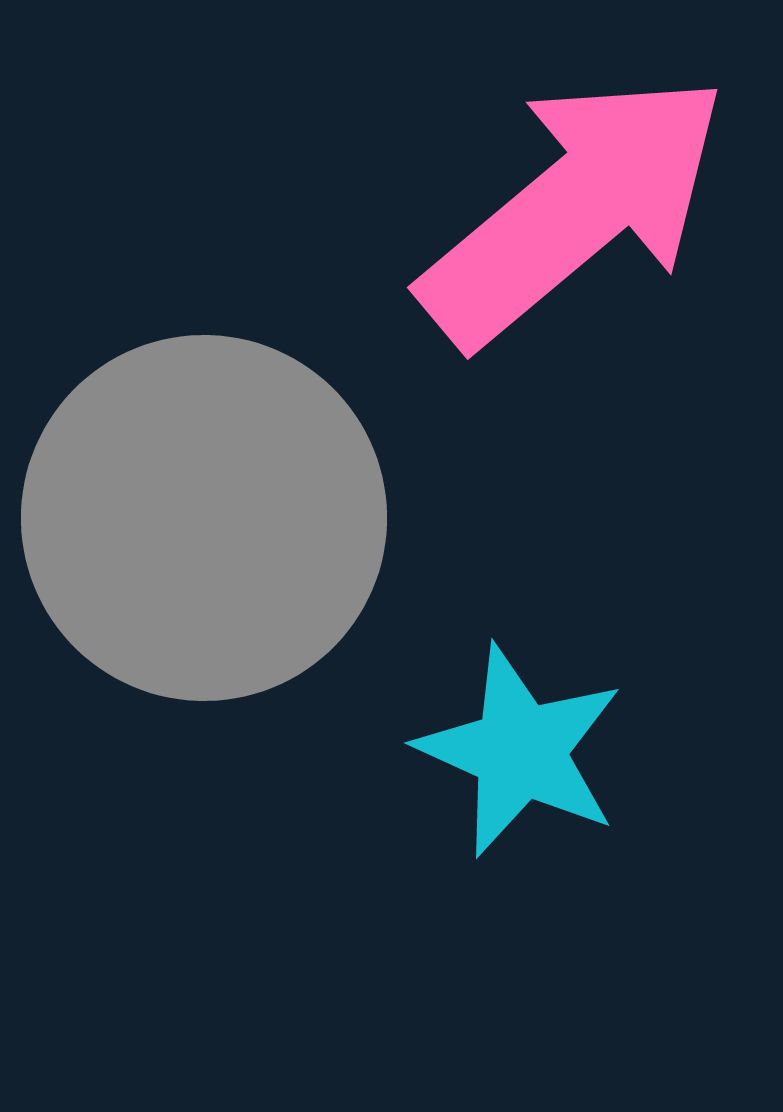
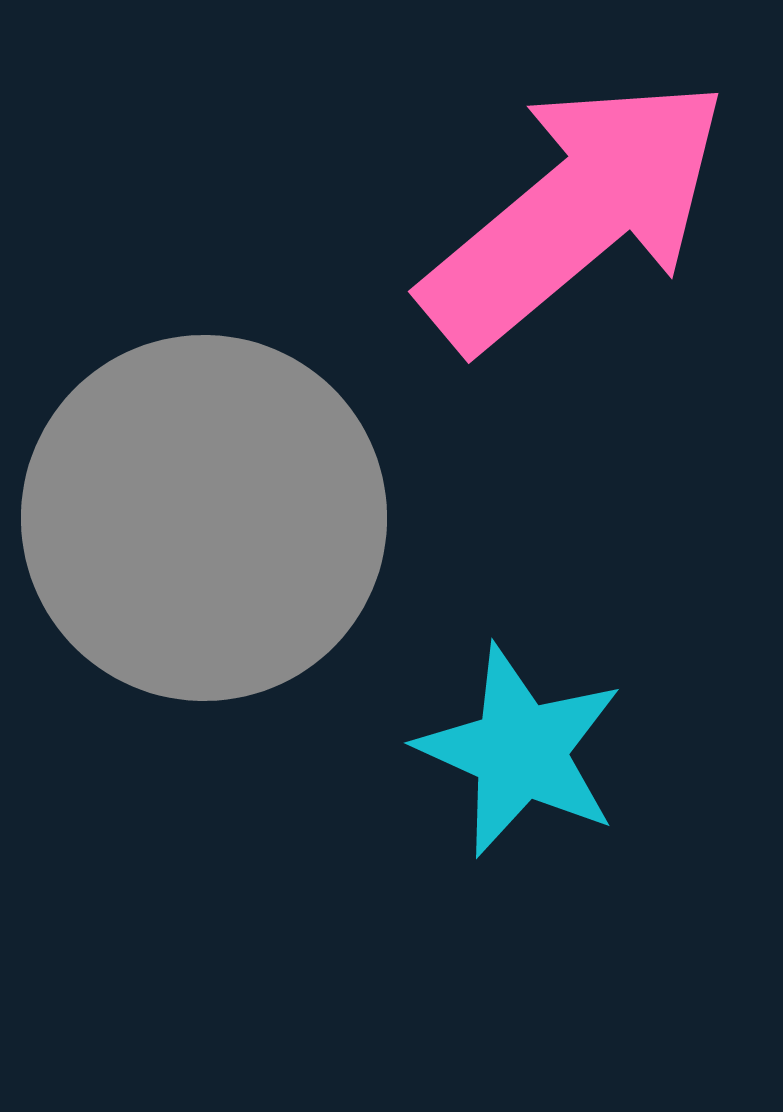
pink arrow: moved 1 px right, 4 px down
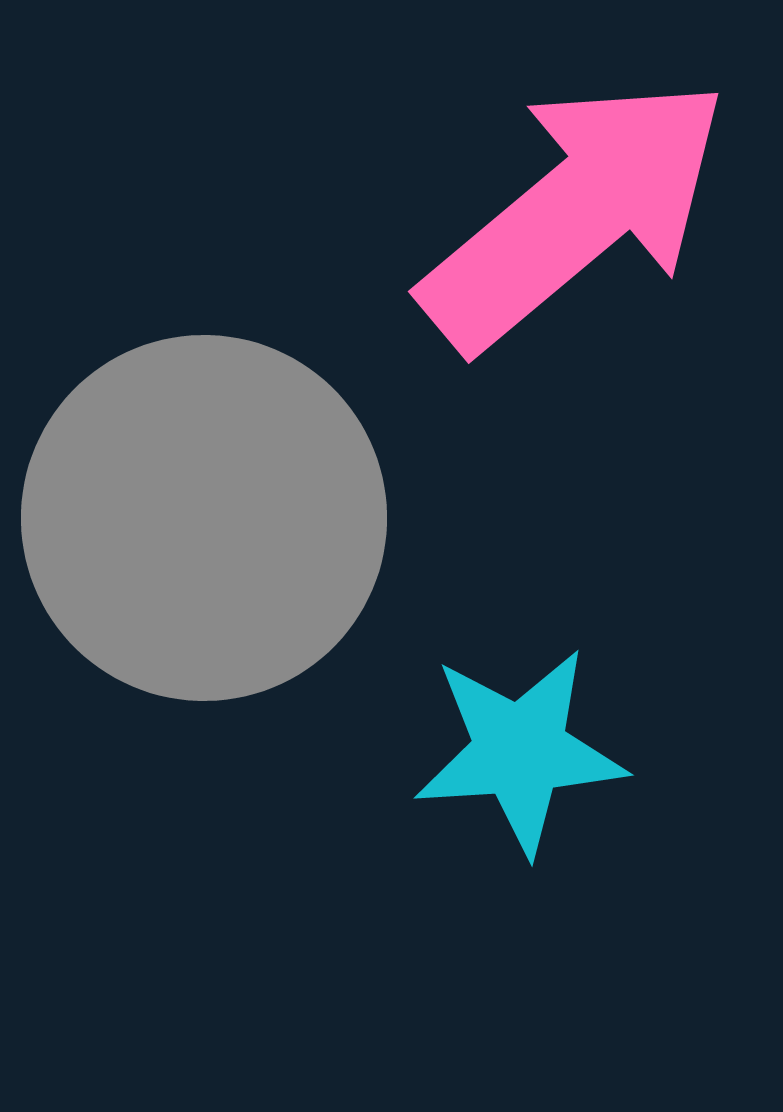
cyan star: rotated 28 degrees counterclockwise
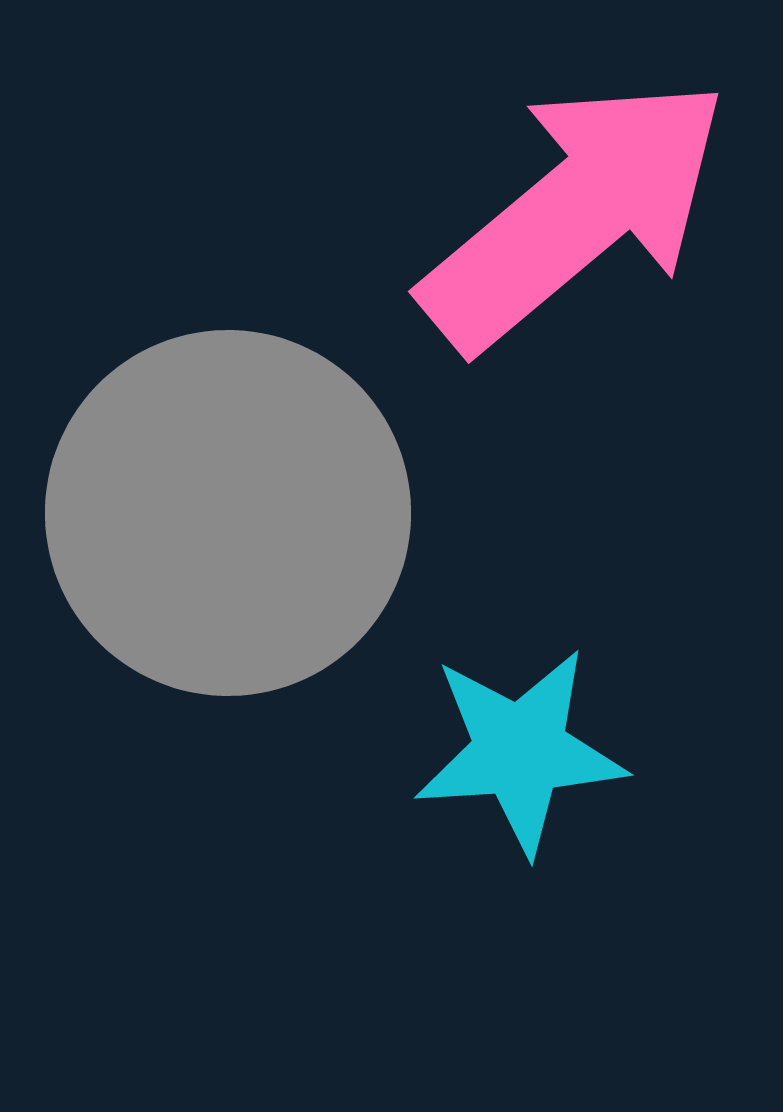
gray circle: moved 24 px right, 5 px up
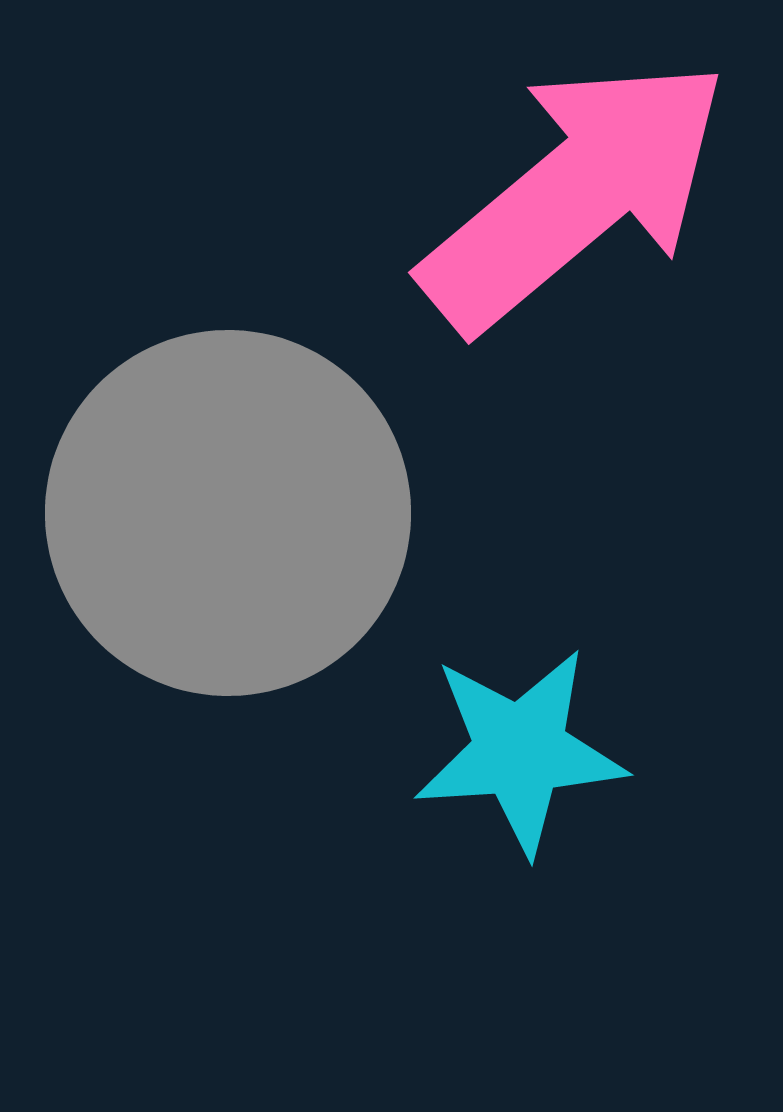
pink arrow: moved 19 px up
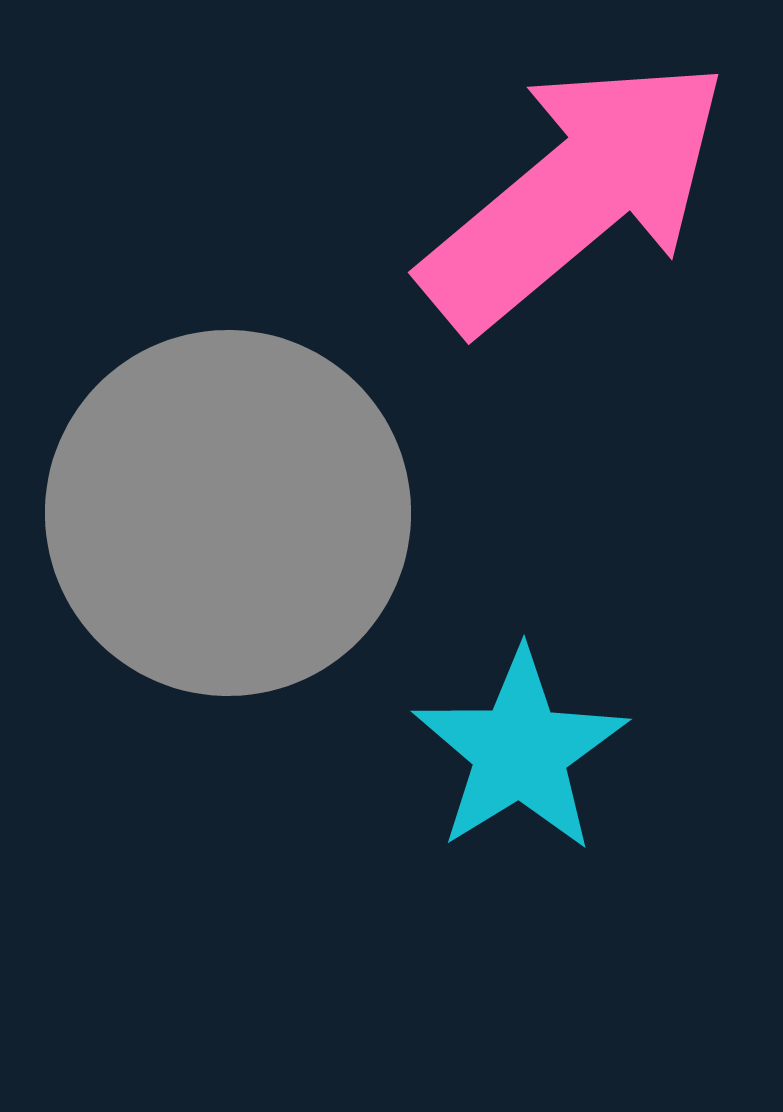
cyan star: rotated 28 degrees counterclockwise
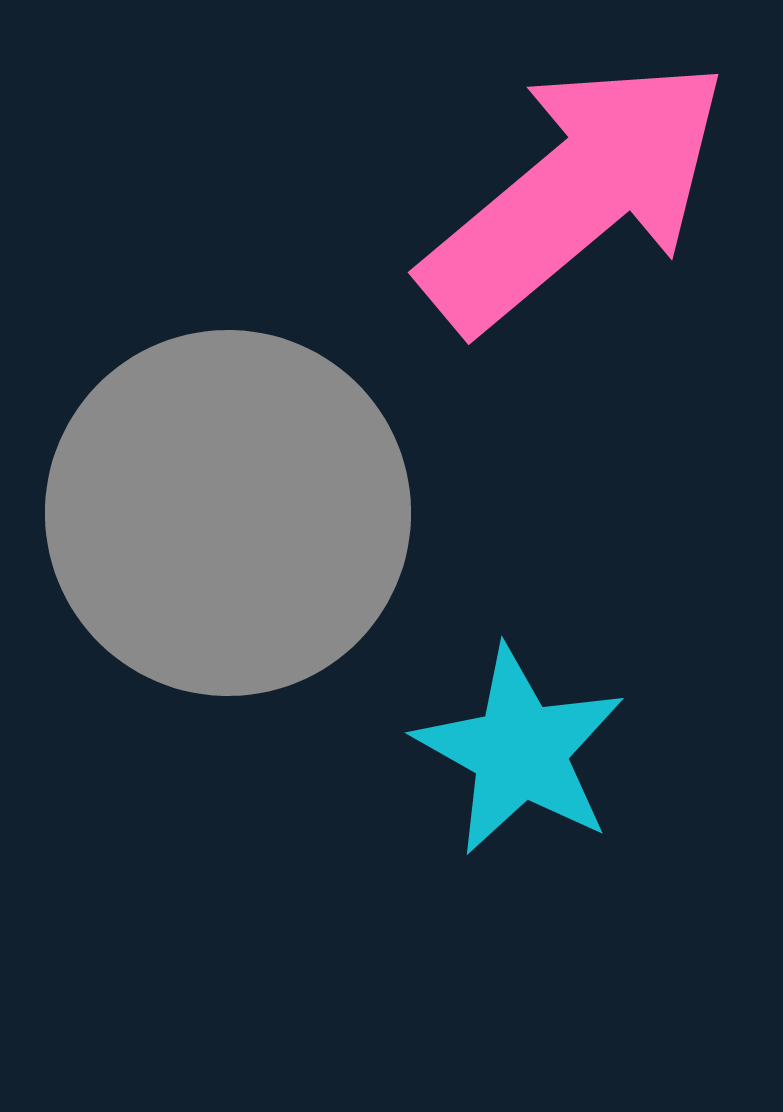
cyan star: rotated 11 degrees counterclockwise
